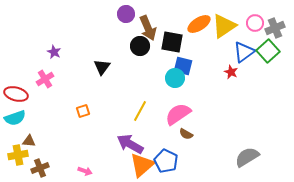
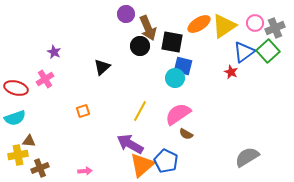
black triangle: rotated 12 degrees clockwise
red ellipse: moved 6 px up
pink arrow: rotated 24 degrees counterclockwise
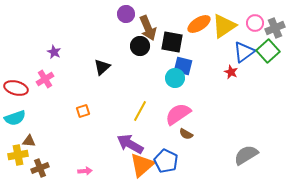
gray semicircle: moved 1 px left, 2 px up
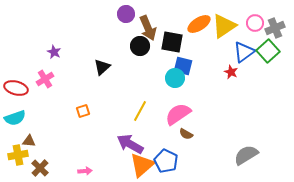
brown cross: rotated 24 degrees counterclockwise
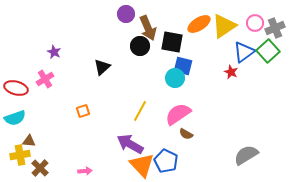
yellow cross: moved 2 px right
orange triangle: rotated 32 degrees counterclockwise
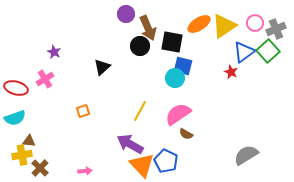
gray cross: moved 1 px right, 1 px down
yellow cross: moved 2 px right
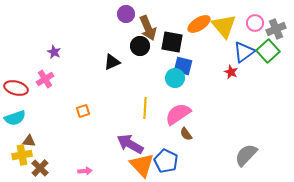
yellow triangle: rotated 36 degrees counterclockwise
black triangle: moved 10 px right, 5 px up; rotated 18 degrees clockwise
yellow line: moved 5 px right, 3 px up; rotated 25 degrees counterclockwise
brown semicircle: rotated 24 degrees clockwise
gray semicircle: rotated 15 degrees counterclockwise
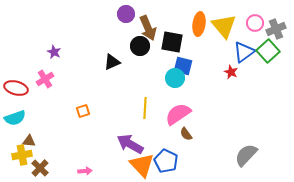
orange ellipse: rotated 50 degrees counterclockwise
